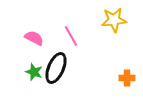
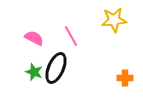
orange cross: moved 2 px left
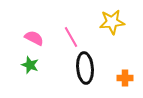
yellow star: moved 2 px left, 2 px down
pink line: moved 1 px down
black ellipse: moved 29 px right; rotated 28 degrees counterclockwise
green star: moved 4 px left, 7 px up
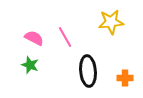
yellow star: moved 1 px left
pink line: moved 6 px left
black ellipse: moved 3 px right, 3 px down
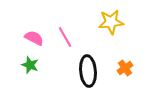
orange cross: moved 10 px up; rotated 35 degrees counterclockwise
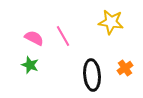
yellow star: rotated 15 degrees clockwise
pink line: moved 2 px left, 1 px up
black ellipse: moved 4 px right, 4 px down
